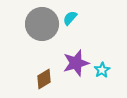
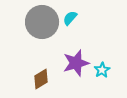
gray circle: moved 2 px up
brown diamond: moved 3 px left
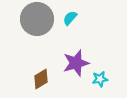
gray circle: moved 5 px left, 3 px up
cyan star: moved 2 px left, 9 px down; rotated 21 degrees clockwise
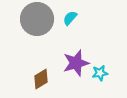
cyan star: moved 6 px up
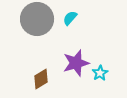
cyan star: rotated 21 degrees counterclockwise
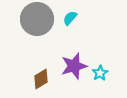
purple star: moved 2 px left, 3 px down
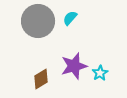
gray circle: moved 1 px right, 2 px down
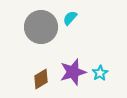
gray circle: moved 3 px right, 6 px down
purple star: moved 1 px left, 6 px down
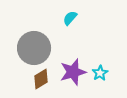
gray circle: moved 7 px left, 21 px down
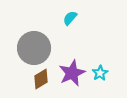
purple star: moved 1 px left, 1 px down; rotated 8 degrees counterclockwise
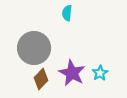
cyan semicircle: moved 3 px left, 5 px up; rotated 35 degrees counterclockwise
purple star: rotated 20 degrees counterclockwise
brown diamond: rotated 15 degrees counterclockwise
